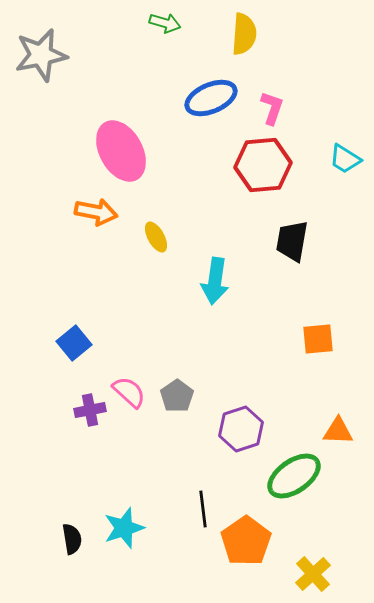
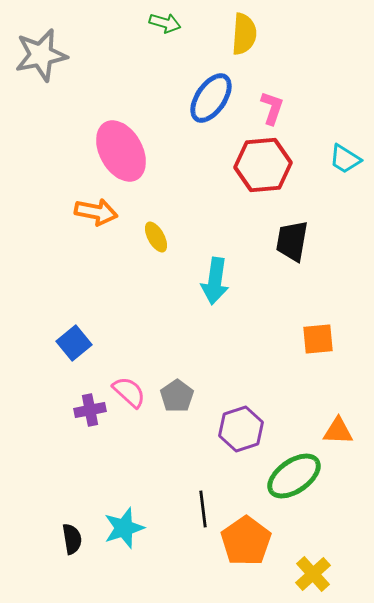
blue ellipse: rotated 33 degrees counterclockwise
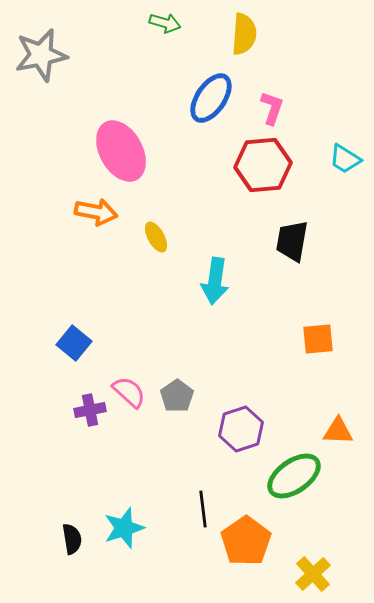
blue square: rotated 12 degrees counterclockwise
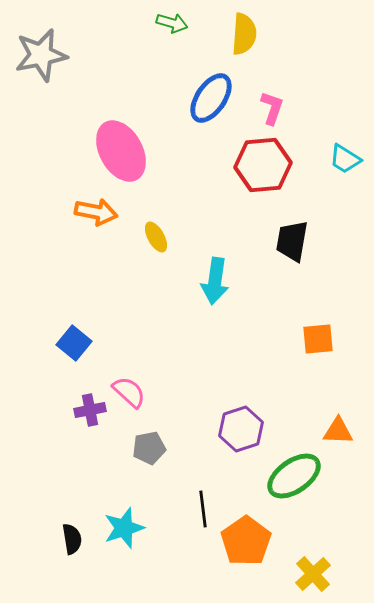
green arrow: moved 7 px right
gray pentagon: moved 28 px left, 52 px down; rotated 24 degrees clockwise
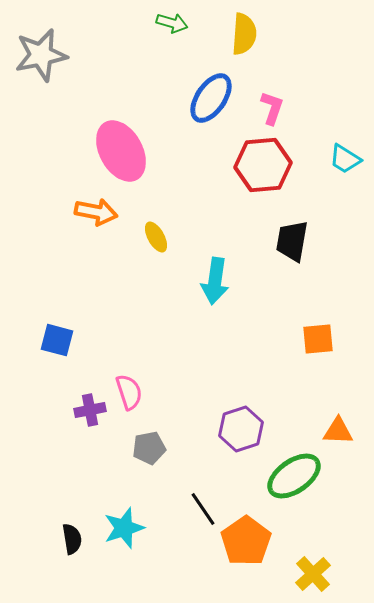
blue square: moved 17 px left, 3 px up; rotated 24 degrees counterclockwise
pink semicircle: rotated 30 degrees clockwise
black line: rotated 27 degrees counterclockwise
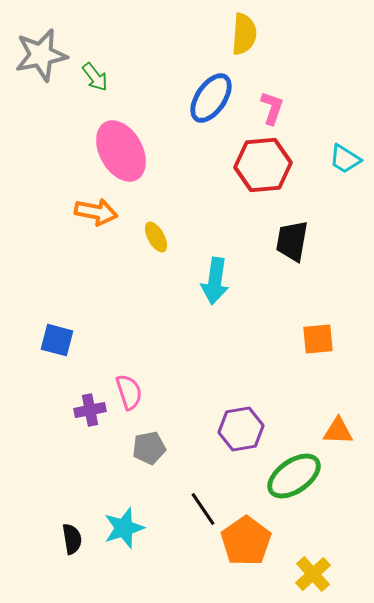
green arrow: moved 77 px left, 54 px down; rotated 36 degrees clockwise
purple hexagon: rotated 9 degrees clockwise
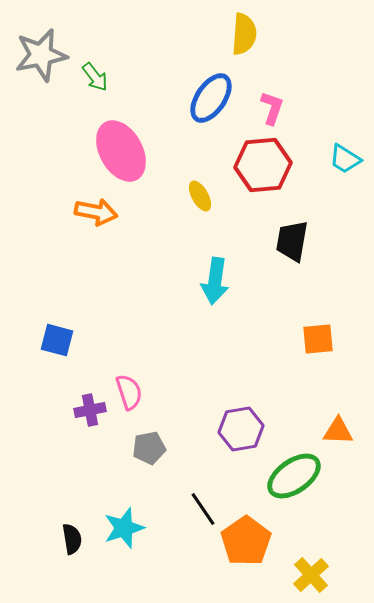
yellow ellipse: moved 44 px right, 41 px up
yellow cross: moved 2 px left, 1 px down
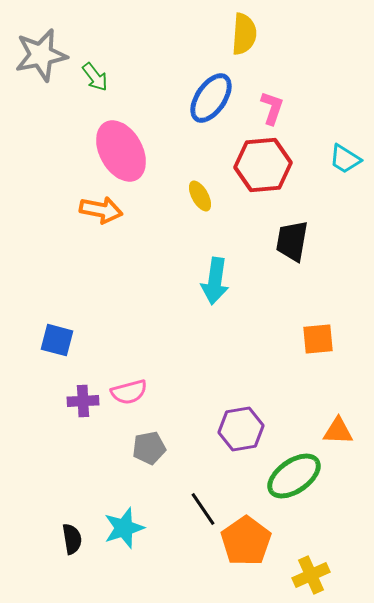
orange arrow: moved 5 px right, 2 px up
pink semicircle: rotated 93 degrees clockwise
purple cross: moved 7 px left, 9 px up; rotated 8 degrees clockwise
yellow cross: rotated 18 degrees clockwise
